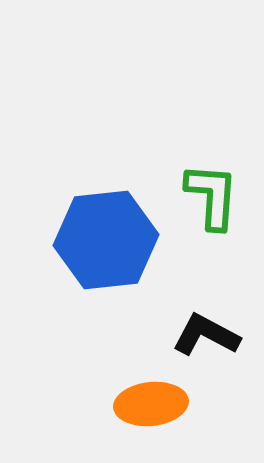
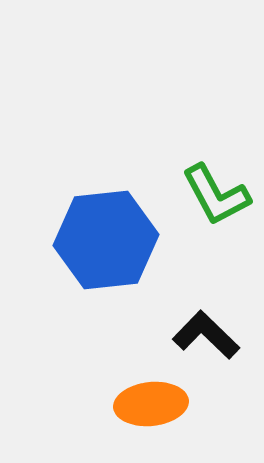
green L-shape: moved 4 px right, 1 px up; rotated 148 degrees clockwise
black L-shape: rotated 16 degrees clockwise
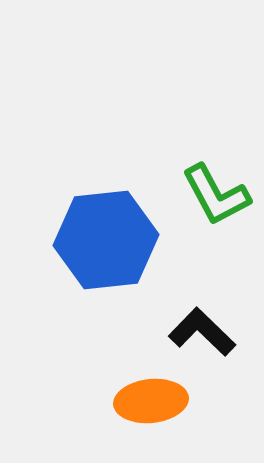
black L-shape: moved 4 px left, 3 px up
orange ellipse: moved 3 px up
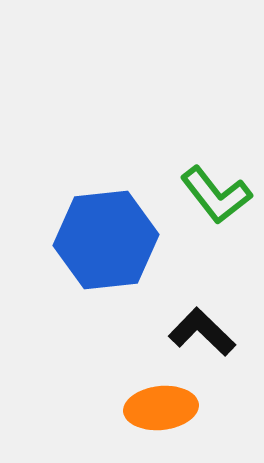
green L-shape: rotated 10 degrees counterclockwise
orange ellipse: moved 10 px right, 7 px down
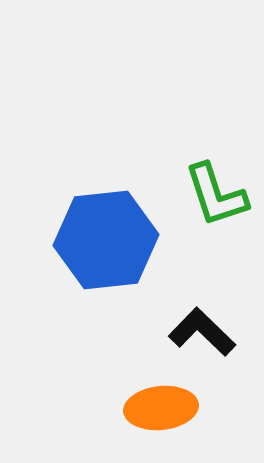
green L-shape: rotated 20 degrees clockwise
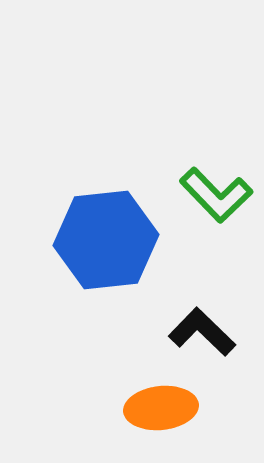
green L-shape: rotated 26 degrees counterclockwise
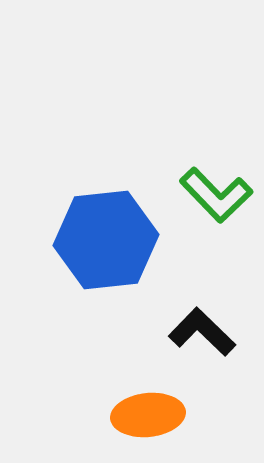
orange ellipse: moved 13 px left, 7 px down
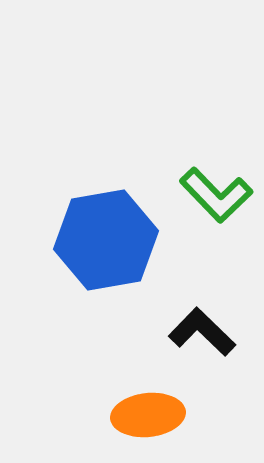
blue hexagon: rotated 4 degrees counterclockwise
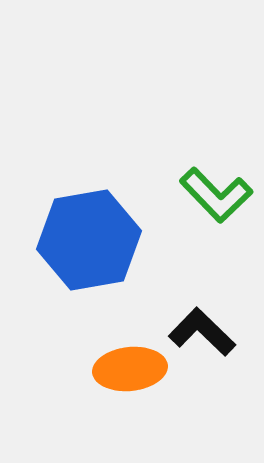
blue hexagon: moved 17 px left
orange ellipse: moved 18 px left, 46 px up
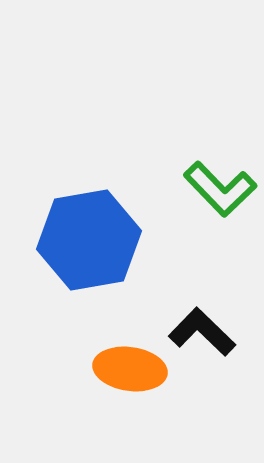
green L-shape: moved 4 px right, 6 px up
orange ellipse: rotated 14 degrees clockwise
